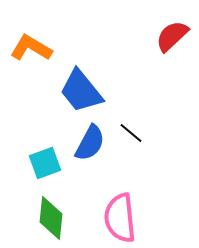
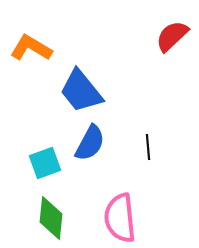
black line: moved 17 px right, 14 px down; rotated 45 degrees clockwise
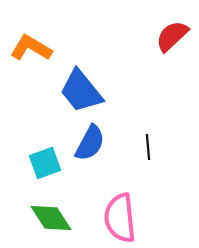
green diamond: rotated 39 degrees counterclockwise
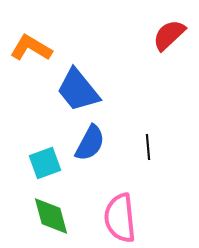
red semicircle: moved 3 px left, 1 px up
blue trapezoid: moved 3 px left, 1 px up
green diamond: moved 2 px up; rotated 18 degrees clockwise
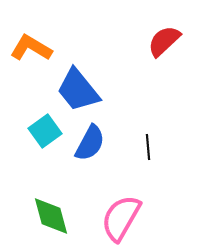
red semicircle: moved 5 px left, 6 px down
cyan square: moved 32 px up; rotated 16 degrees counterclockwise
pink semicircle: moved 1 px right; rotated 36 degrees clockwise
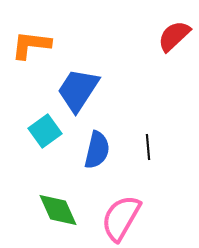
red semicircle: moved 10 px right, 5 px up
orange L-shape: moved 3 px up; rotated 24 degrees counterclockwise
blue trapezoid: rotated 72 degrees clockwise
blue semicircle: moved 7 px right, 7 px down; rotated 15 degrees counterclockwise
green diamond: moved 7 px right, 6 px up; rotated 9 degrees counterclockwise
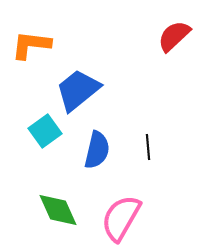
blue trapezoid: rotated 18 degrees clockwise
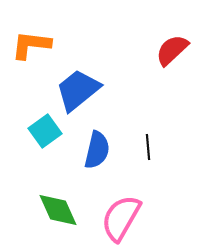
red semicircle: moved 2 px left, 14 px down
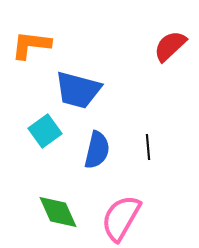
red semicircle: moved 2 px left, 4 px up
blue trapezoid: rotated 126 degrees counterclockwise
green diamond: moved 2 px down
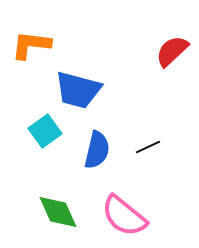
red semicircle: moved 2 px right, 5 px down
black line: rotated 70 degrees clockwise
pink semicircle: moved 3 px right, 2 px up; rotated 81 degrees counterclockwise
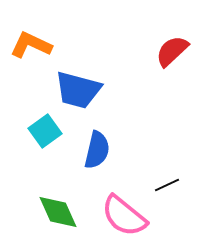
orange L-shape: rotated 18 degrees clockwise
black line: moved 19 px right, 38 px down
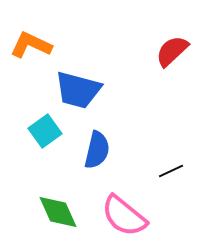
black line: moved 4 px right, 14 px up
